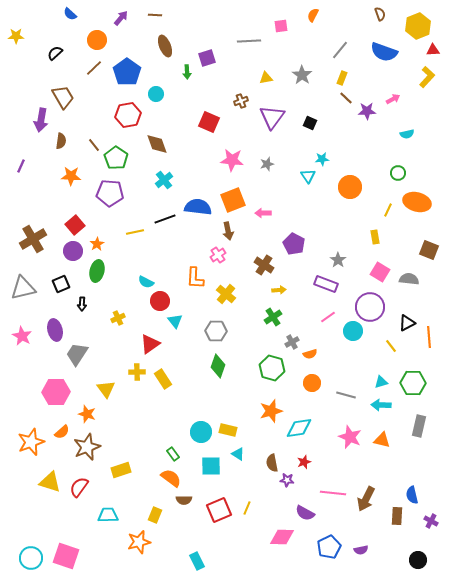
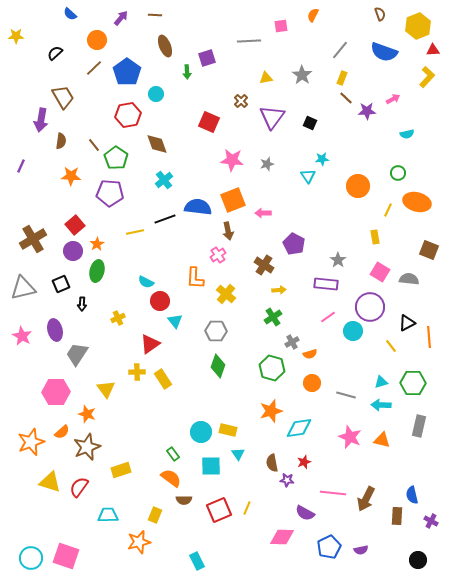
brown cross at (241, 101): rotated 24 degrees counterclockwise
orange circle at (350, 187): moved 8 px right, 1 px up
purple rectangle at (326, 284): rotated 15 degrees counterclockwise
cyan triangle at (238, 454): rotated 24 degrees clockwise
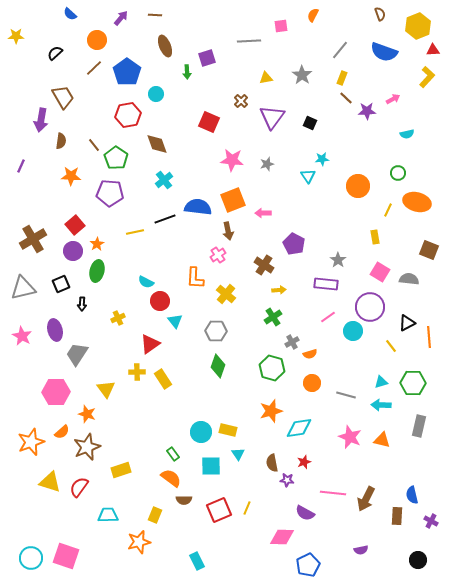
blue pentagon at (329, 547): moved 21 px left, 18 px down
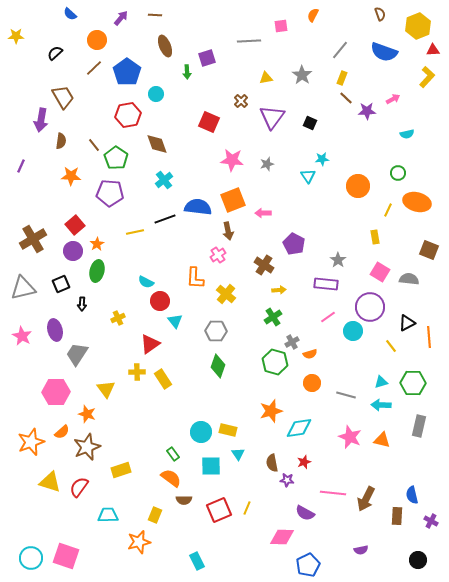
green hexagon at (272, 368): moved 3 px right, 6 px up
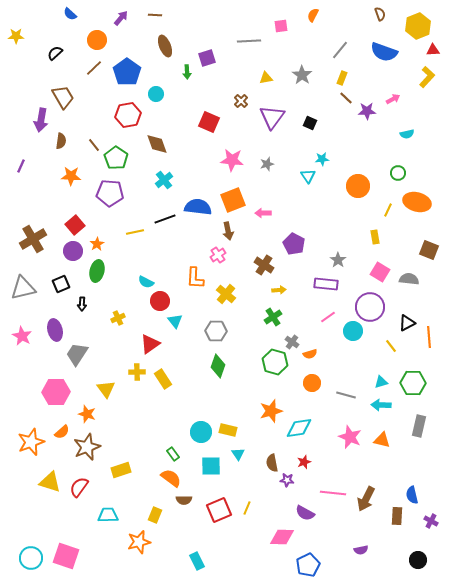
gray cross at (292, 342): rotated 24 degrees counterclockwise
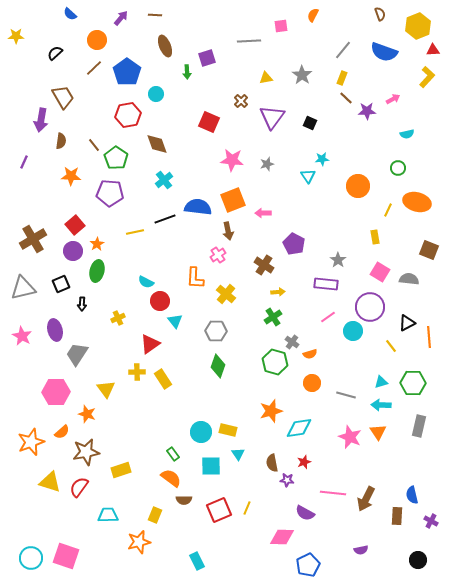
gray line at (340, 50): moved 3 px right
purple line at (21, 166): moved 3 px right, 4 px up
green circle at (398, 173): moved 5 px up
yellow arrow at (279, 290): moved 1 px left, 2 px down
orange triangle at (382, 440): moved 4 px left, 8 px up; rotated 42 degrees clockwise
brown star at (87, 447): moved 1 px left, 5 px down; rotated 12 degrees clockwise
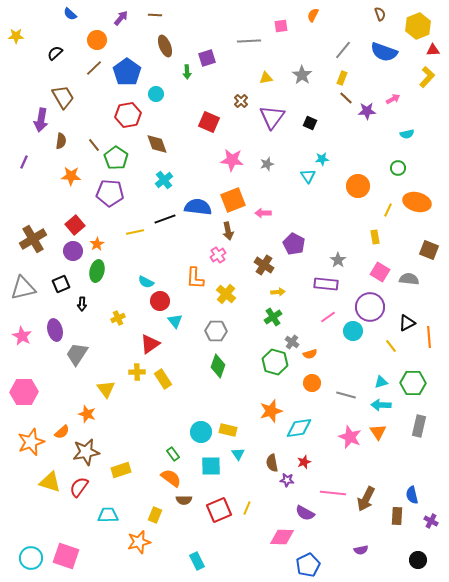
pink hexagon at (56, 392): moved 32 px left
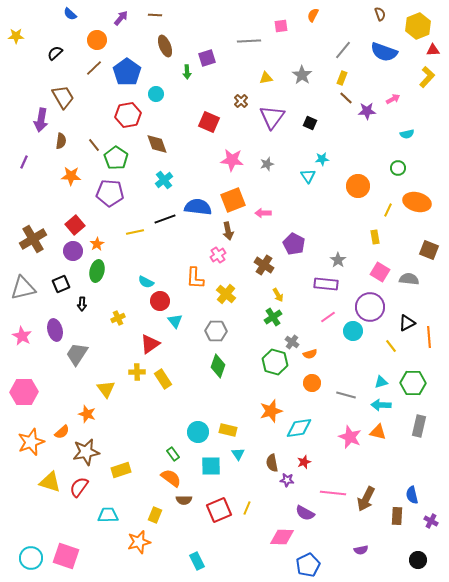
yellow arrow at (278, 292): moved 3 px down; rotated 64 degrees clockwise
cyan circle at (201, 432): moved 3 px left
orange triangle at (378, 432): rotated 42 degrees counterclockwise
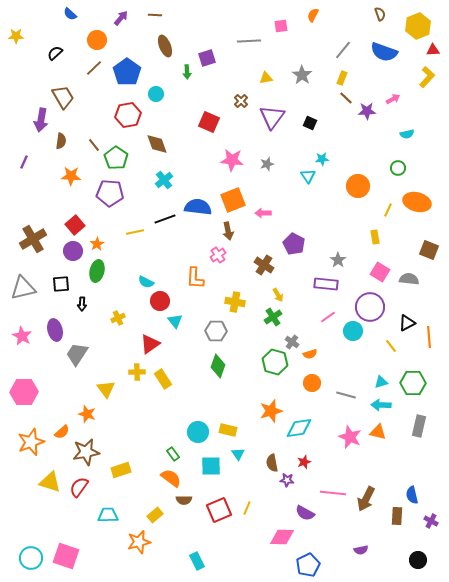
black square at (61, 284): rotated 18 degrees clockwise
yellow cross at (226, 294): moved 9 px right, 8 px down; rotated 30 degrees counterclockwise
yellow rectangle at (155, 515): rotated 28 degrees clockwise
